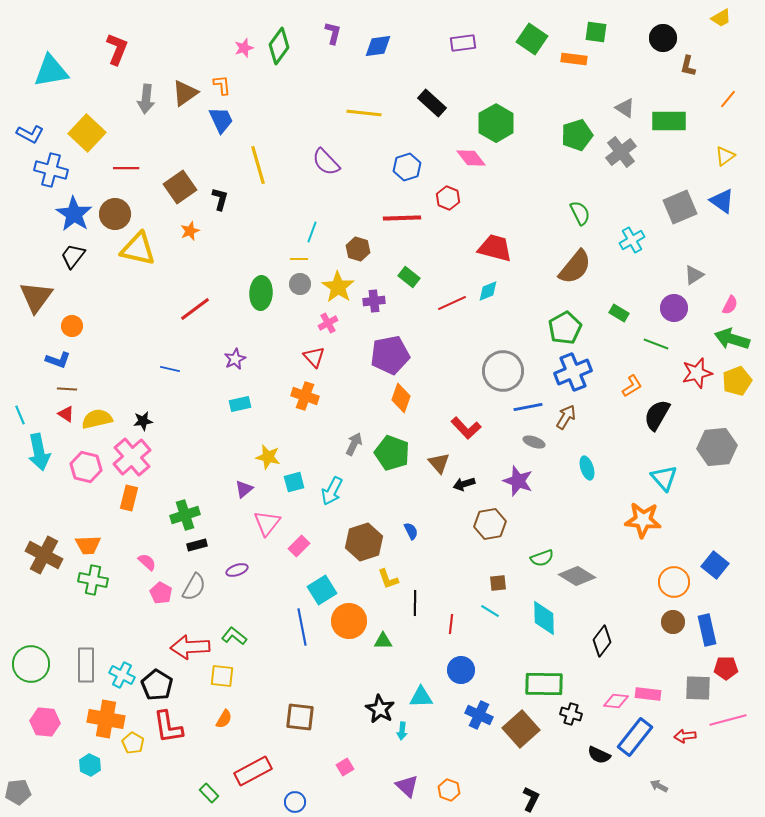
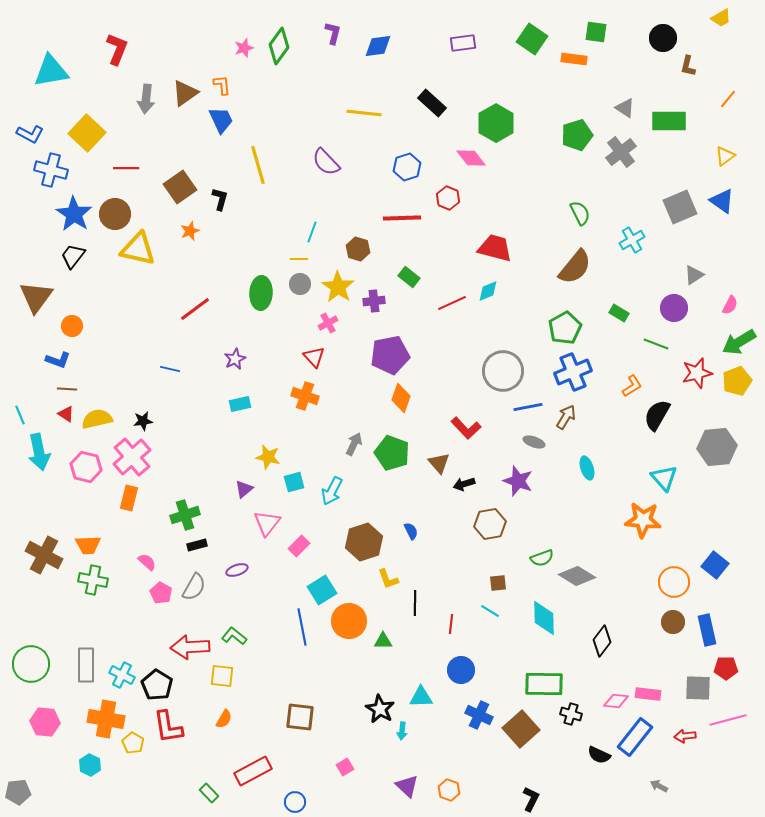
green arrow at (732, 339): moved 7 px right, 3 px down; rotated 48 degrees counterclockwise
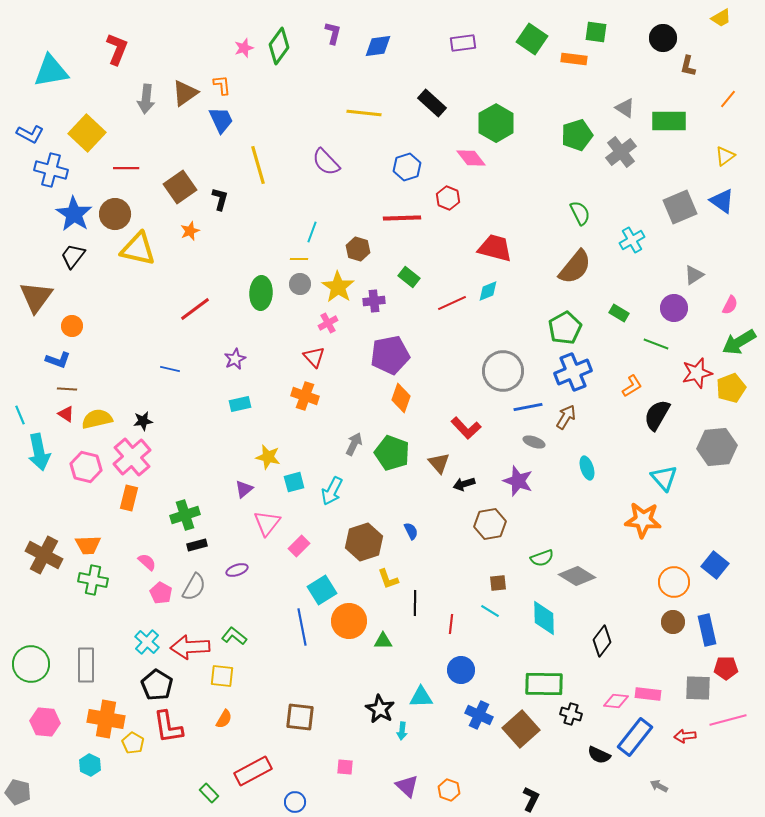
yellow pentagon at (737, 381): moved 6 px left, 7 px down
cyan cross at (122, 675): moved 25 px right, 33 px up; rotated 15 degrees clockwise
pink square at (345, 767): rotated 36 degrees clockwise
gray pentagon at (18, 792): rotated 20 degrees clockwise
